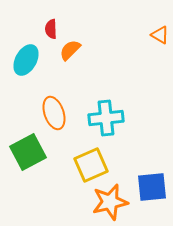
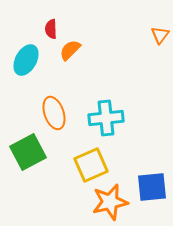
orange triangle: rotated 36 degrees clockwise
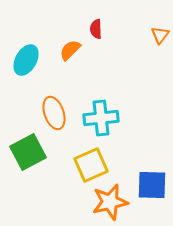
red semicircle: moved 45 px right
cyan cross: moved 5 px left
blue square: moved 2 px up; rotated 8 degrees clockwise
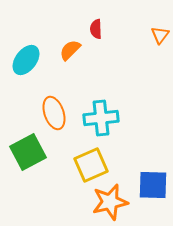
cyan ellipse: rotated 8 degrees clockwise
blue square: moved 1 px right
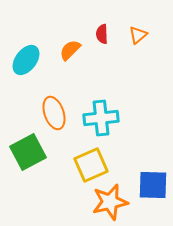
red semicircle: moved 6 px right, 5 px down
orange triangle: moved 22 px left; rotated 12 degrees clockwise
